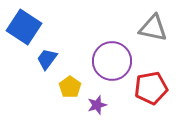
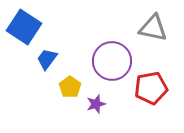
purple star: moved 1 px left, 1 px up
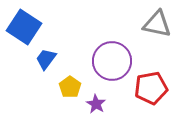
gray triangle: moved 4 px right, 4 px up
blue trapezoid: moved 1 px left
purple star: rotated 24 degrees counterclockwise
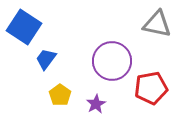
yellow pentagon: moved 10 px left, 8 px down
purple star: rotated 12 degrees clockwise
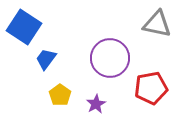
purple circle: moved 2 px left, 3 px up
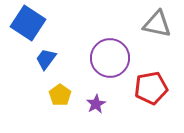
blue square: moved 4 px right, 4 px up
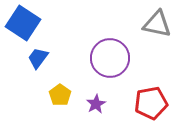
blue square: moved 5 px left
blue trapezoid: moved 8 px left, 1 px up
red pentagon: moved 15 px down
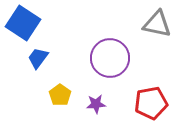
purple star: rotated 24 degrees clockwise
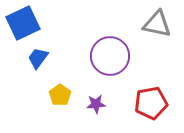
blue square: rotated 32 degrees clockwise
purple circle: moved 2 px up
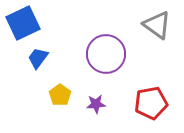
gray triangle: moved 1 px down; rotated 24 degrees clockwise
purple circle: moved 4 px left, 2 px up
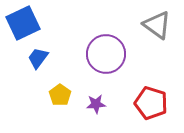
red pentagon: rotated 28 degrees clockwise
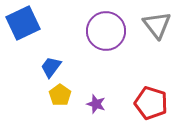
gray triangle: rotated 16 degrees clockwise
purple circle: moved 23 px up
blue trapezoid: moved 13 px right, 9 px down
purple star: rotated 24 degrees clockwise
